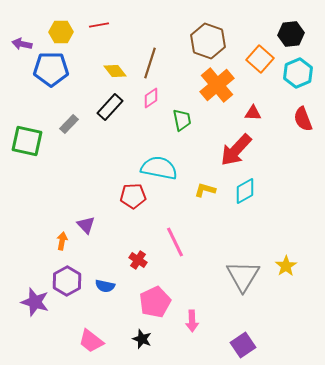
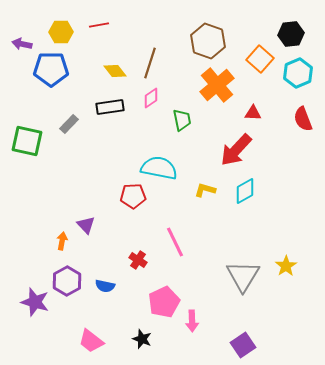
black rectangle: rotated 40 degrees clockwise
pink pentagon: moved 9 px right
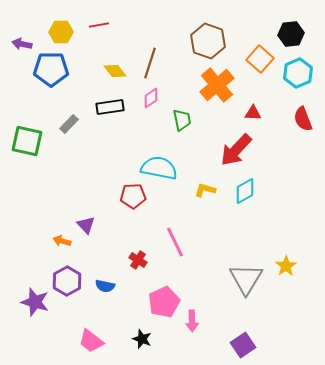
orange arrow: rotated 84 degrees counterclockwise
gray triangle: moved 3 px right, 3 px down
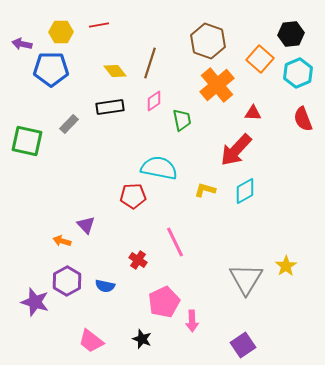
pink diamond: moved 3 px right, 3 px down
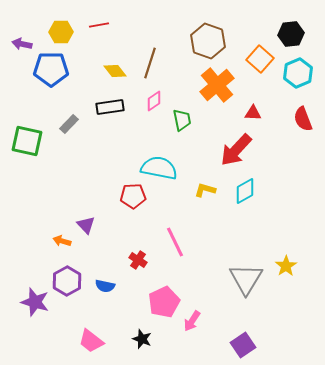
pink arrow: rotated 35 degrees clockwise
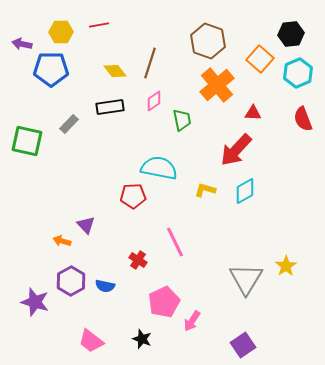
purple hexagon: moved 4 px right
